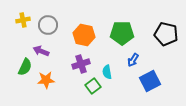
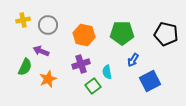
orange star: moved 2 px right, 1 px up; rotated 18 degrees counterclockwise
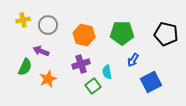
blue square: moved 1 px right, 1 px down
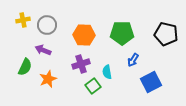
gray circle: moved 1 px left
orange hexagon: rotated 10 degrees counterclockwise
purple arrow: moved 2 px right, 1 px up
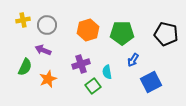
orange hexagon: moved 4 px right, 5 px up; rotated 20 degrees counterclockwise
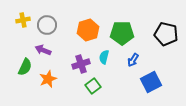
cyan semicircle: moved 3 px left, 15 px up; rotated 24 degrees clockwise
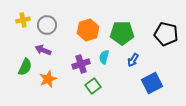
blue square: moved 1 px right, 1 px down
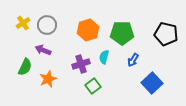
yellow cross: moved 3 px down; rotated 24 degrees counterclockwise
blue square: rotated 15 degrees counterclockwise
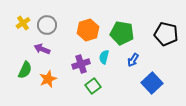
green pentagon: rotated 10 degrees clockwise
purple arrow: moved 1 px left, 1 px up
green semicircle: moved 3 px down
